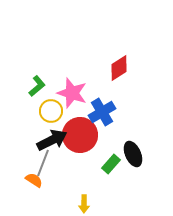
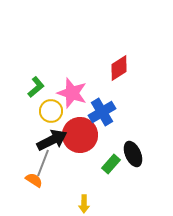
green L-shape: moved 1 px left, 1 px down
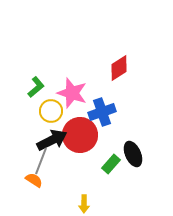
blue cross: rotated 12 degrees clockwise
gray line: moved 2 px left, 2 px up
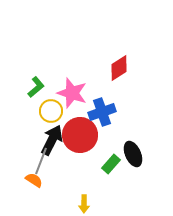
black arrow: rotated 36 degrees counterclockwise
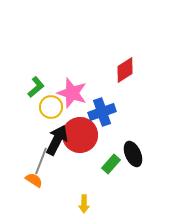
red diamond: moved 6 px right, 2 px down
yellow circle: moved 4 px up
black arrow: moved 5 px right
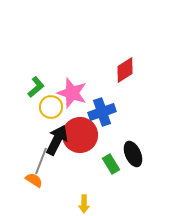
green rectangle: rotated 72 degrees counterclockwise
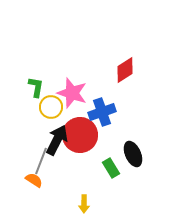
green L-shape: rotated 40 degrees counterclockwise
green rectangle: moved 4 px down
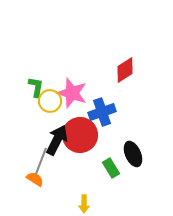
yellow circle: moved 1 px left, 6 px up
orange semicircle: moved 1 px right, 1 px up
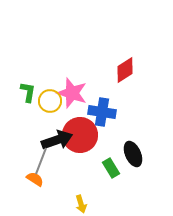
green L-shape: moved 8 px left, 5 px down
blue cross: rotated 28 degrees clockwise
black arrow: rotated 44 degrees clockwise
yellow arrow: moved 3 px left; rotated 18 degrees counterclockwise
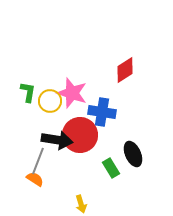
black arrow: rotated 28 degrees clockwise
gray line: moved 3 px left
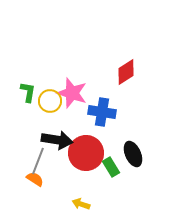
red diamond: moved 1 px right, 2 px down
red circle: moved 6 px right, 18 px down
green rectangle: moved 1 px up
yellow arrow: rotated 126 degrees clockwise
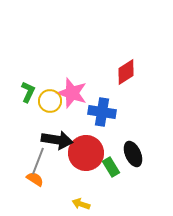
green L-shape: rotated 15 degrees clockwise
